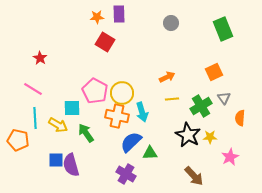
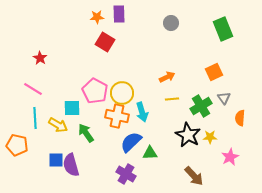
orange pentagon: moved 1 px left, 5 px down
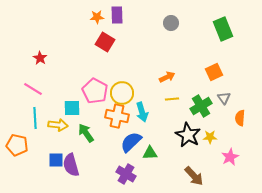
purple rectangle: moved 2 px left, 1 px down
yellow arrow: rotated 24 degrees counterclockwise
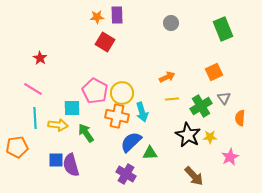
orange pentagon: moved 2 px down; rotated 20 degrees counterclockwise
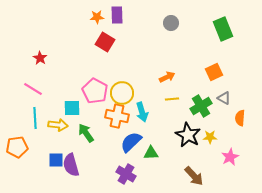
gray triangle: rotated 24 degrees counterclockwise
green triangle: moved 1 px right
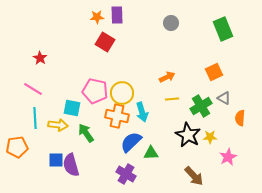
pink pentagon: rotated 15 degrees counterclockwise
cyan square: rotated 12 degrees clockwise
pink star: moved 2 px left
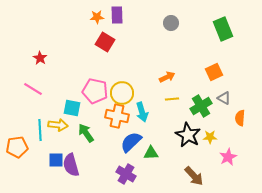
cyan line: moved 5 px right, 12 px down
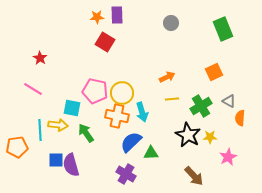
gray triangle: moved 5 px right, 3 px down
